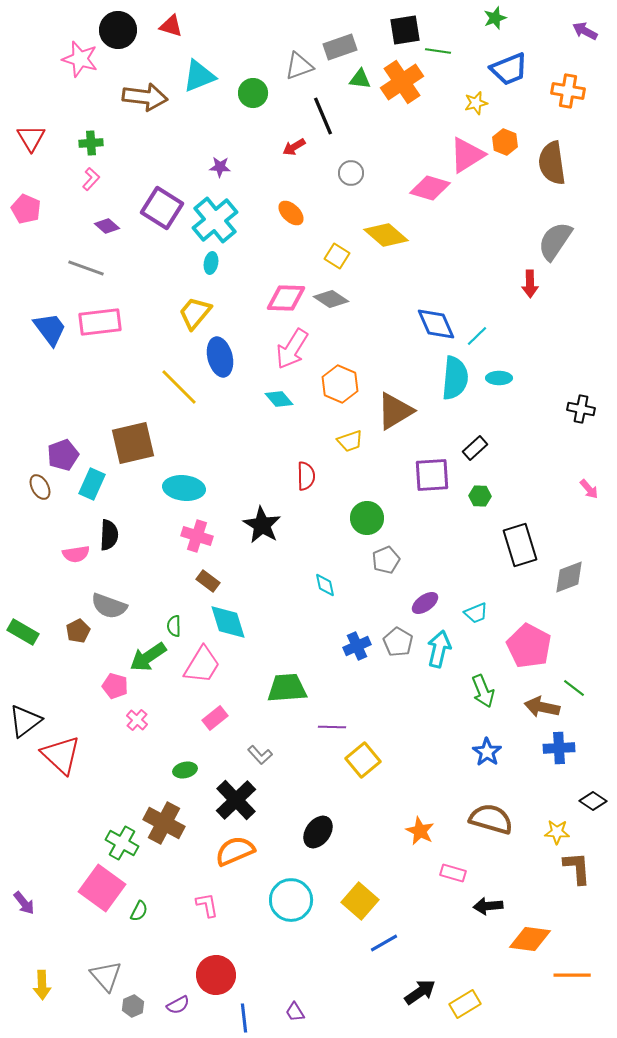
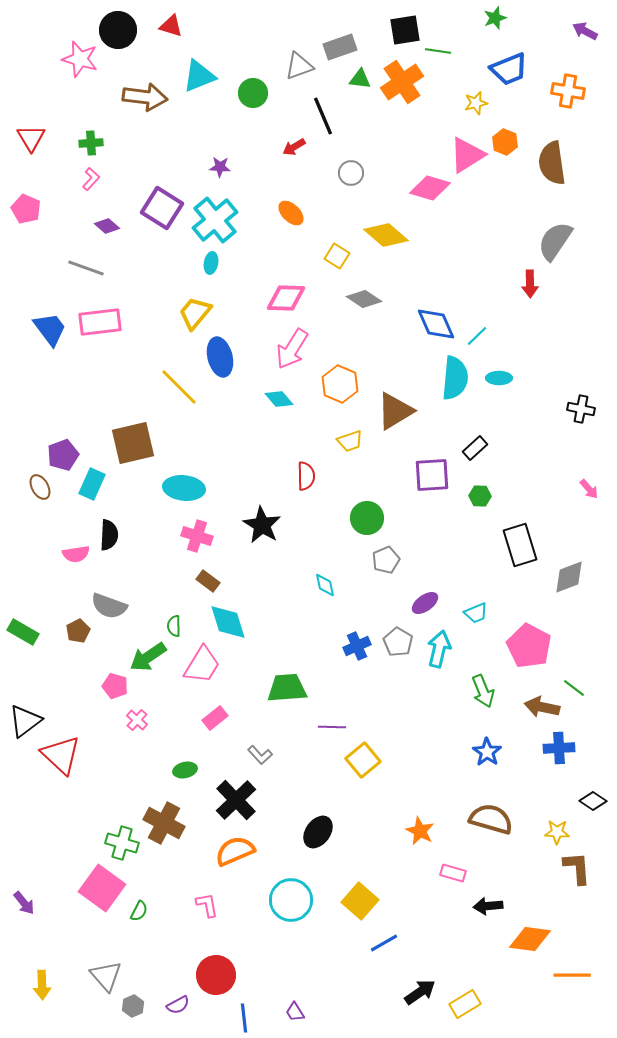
gray diamond at (331, 299): moved 33 px right
green cross at (122, 843): rotated 12 degrees counterclockwise
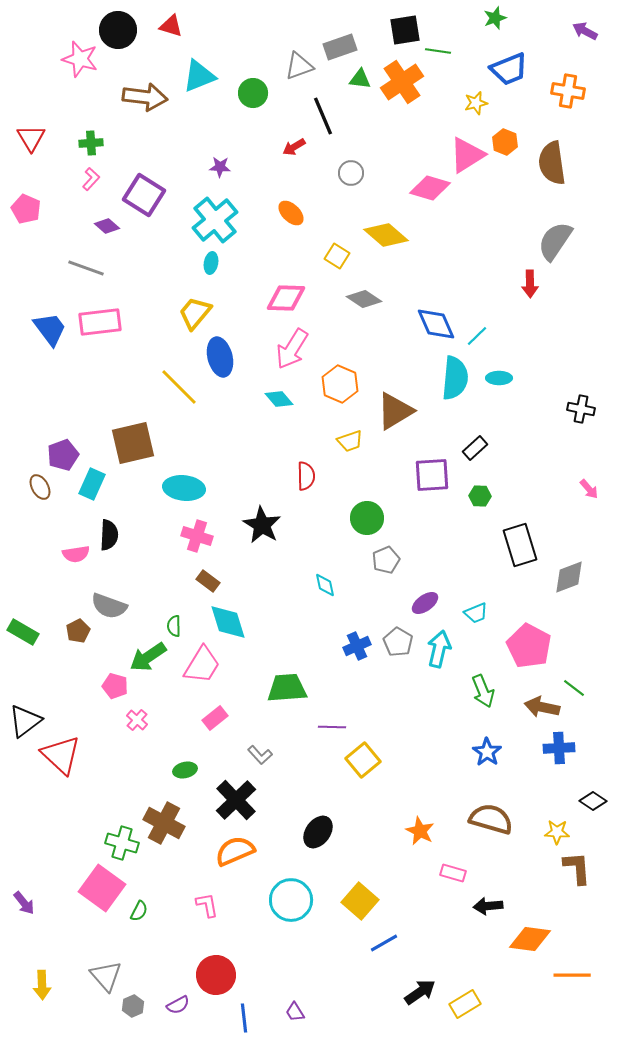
purple square at (162, 208): moved 18 px left, 13 px up
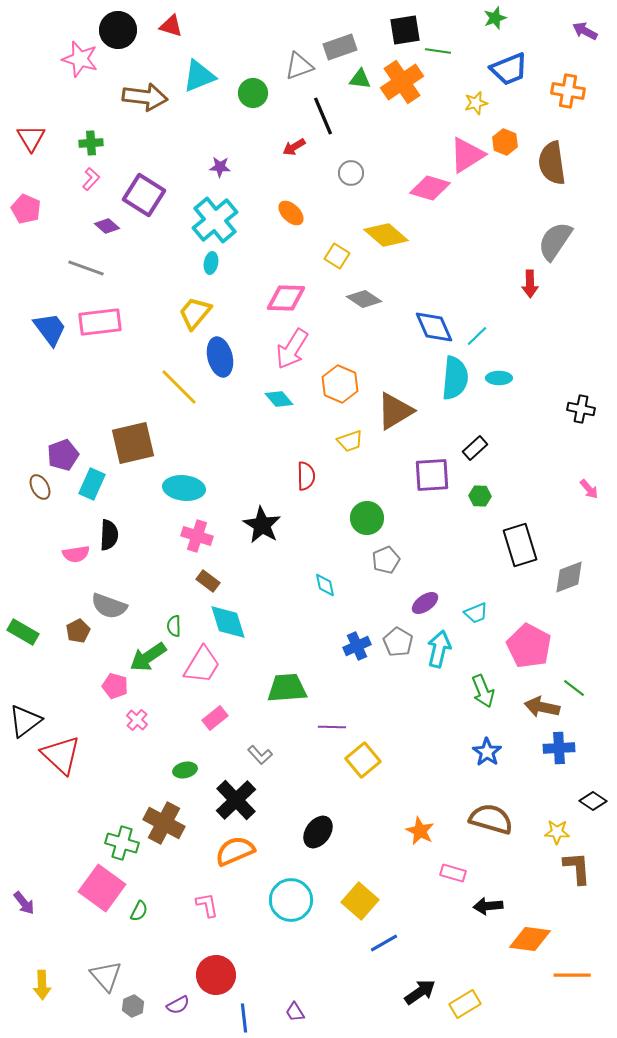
blue diamond at (436, 324): moved 2 px left, 3 px down
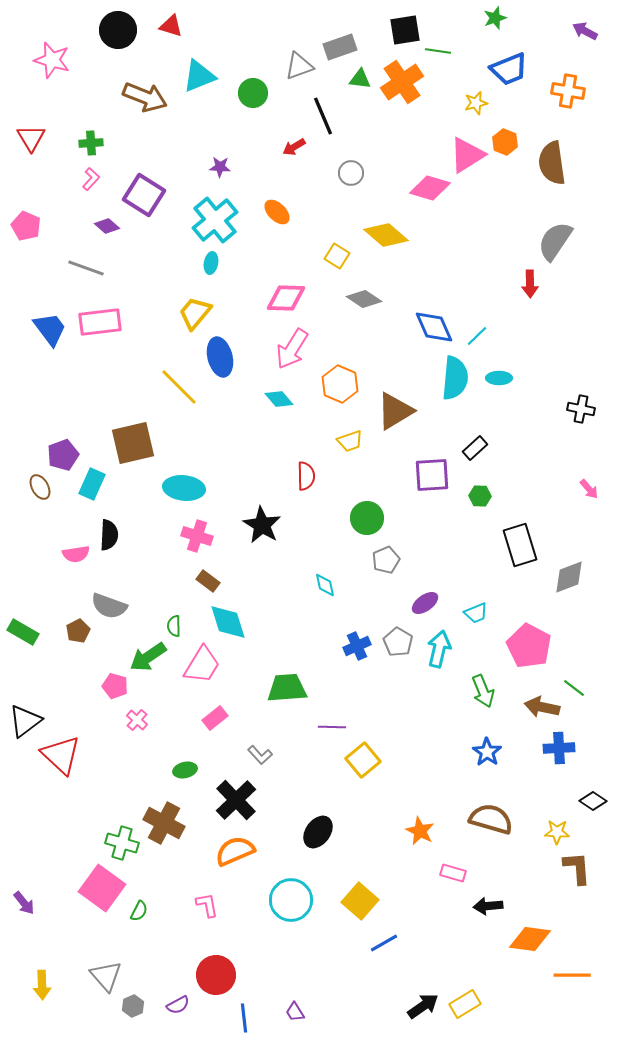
pink star at (80, 59): moved 28 px left, 1 px down
brown arrow at (145, 97): rotated 15 degrees clockwise
pink pentagon at (26, 209): moved 17 px down
orange ellipse at (291, 213): moved 14 px left, 1 px up
black arrow at (420, 992): moved 3 px right, 14 px down
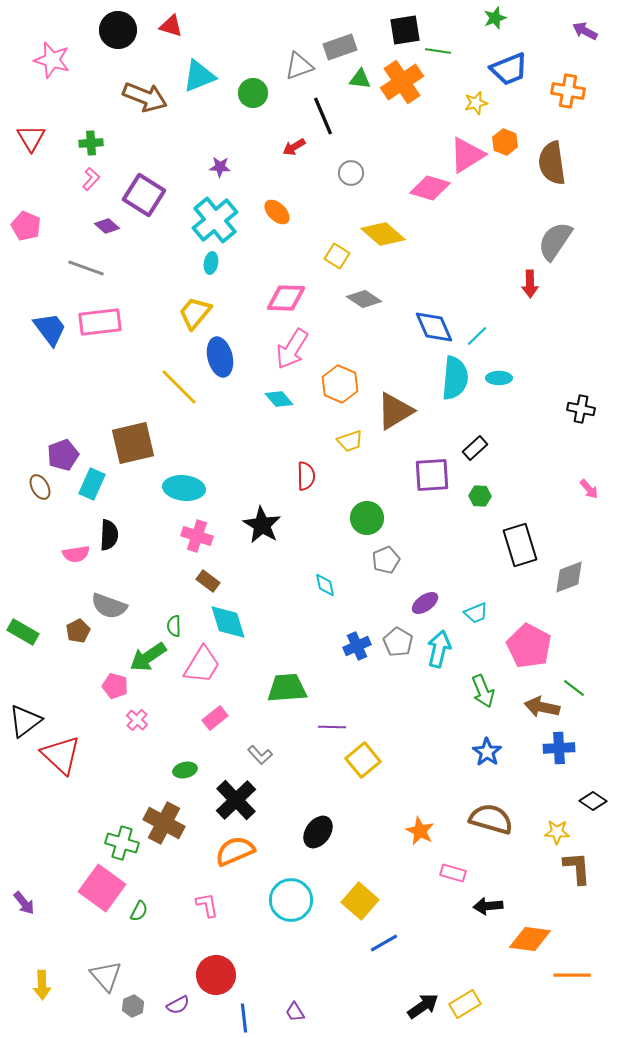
yellow diamond at (386, 235): moved 3 px left, 1 px up
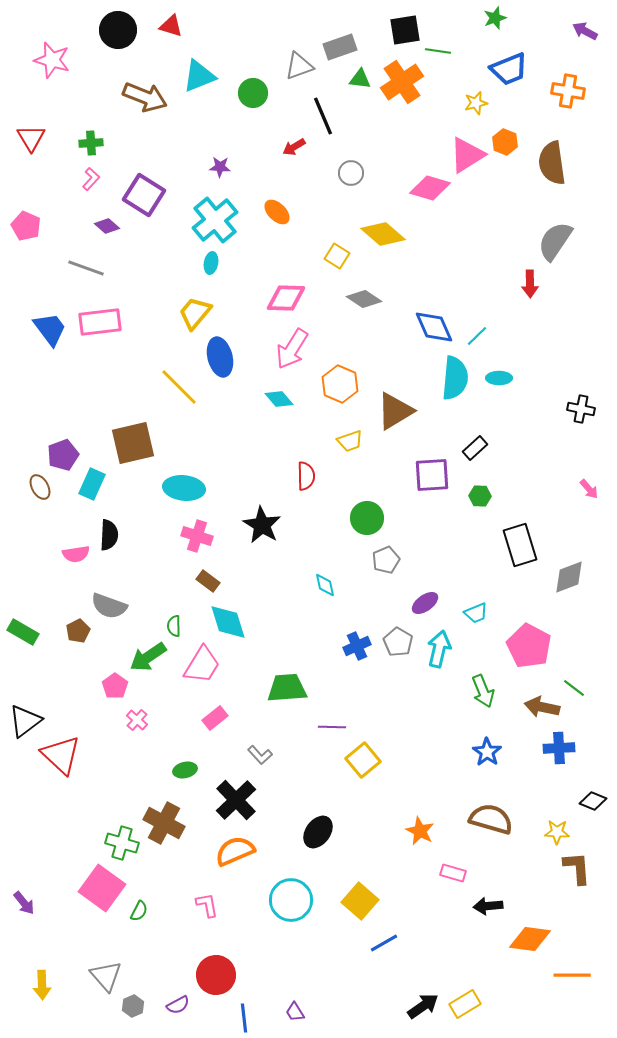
pink pentagon at (115, 686): rotated 20 degrees clockwise
black diamond at (593, 801): rotated 12 degrees counterclockwise
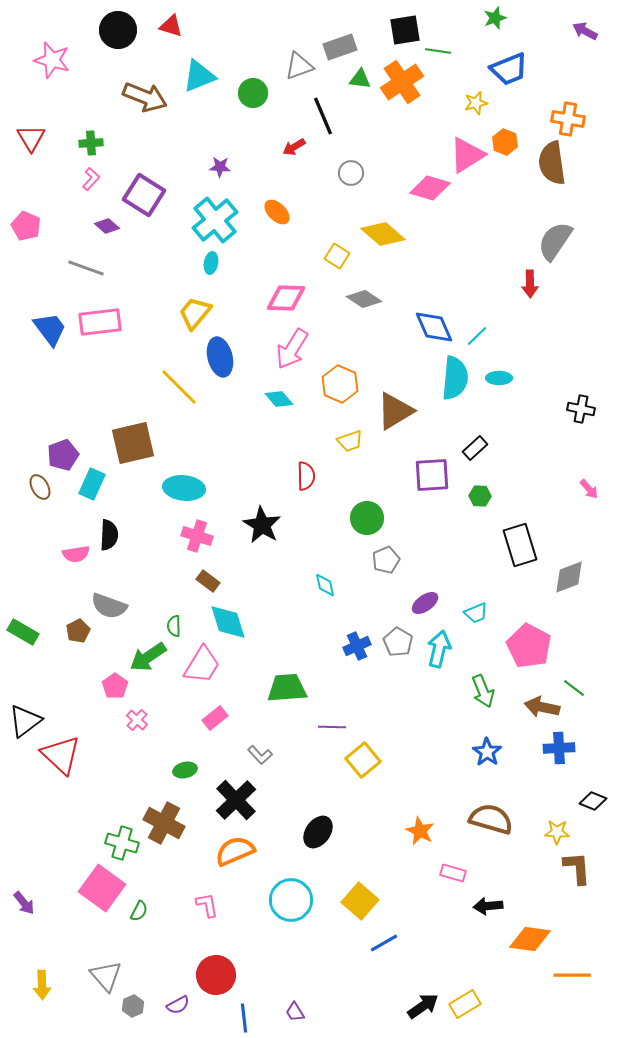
orange cross at (568, 91): moved 28 px down
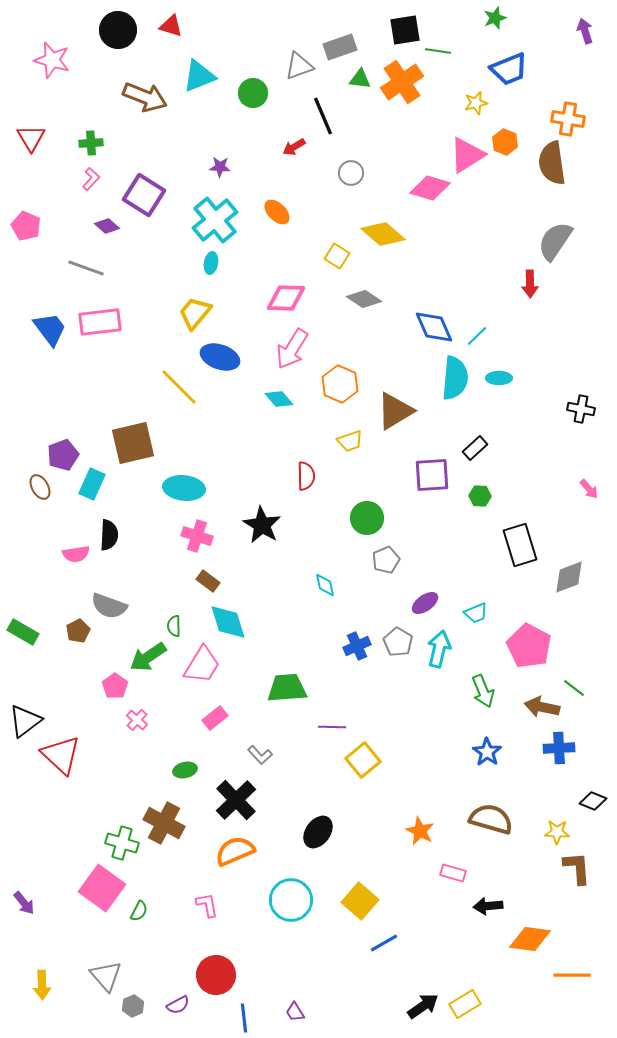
purple arrow at (585, 31): rotated 45 degrees clockwise
blue ellipse at (220, 357): rotated 57 degrees counterclockwise
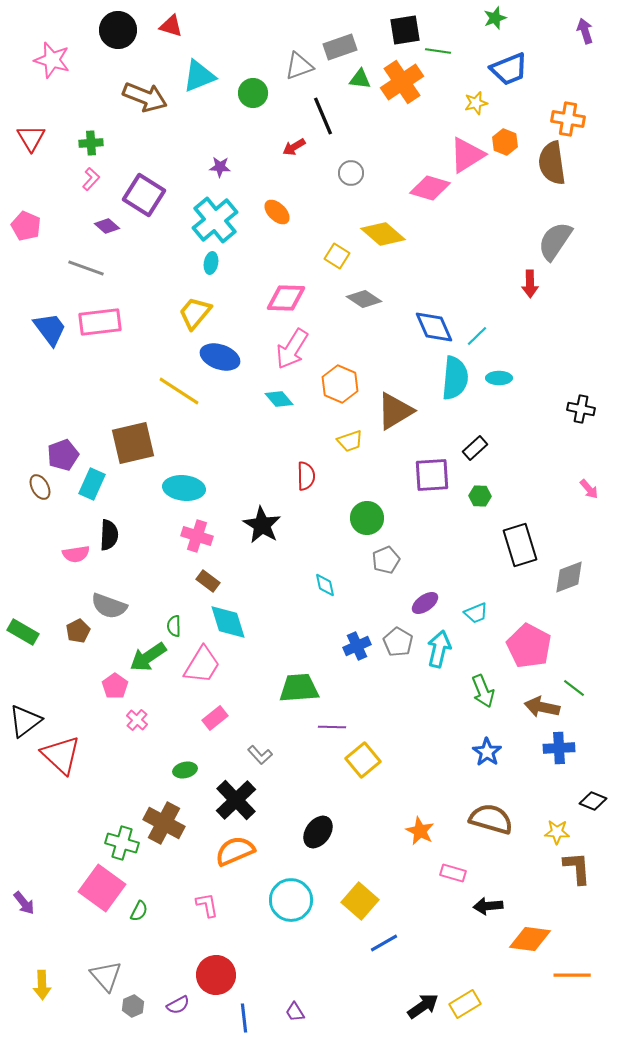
yellow line at (179, 387): moved 4 px down; rotated 12 degrees counterclockwise
green trapezoid at (287, 688): moved 12 px right
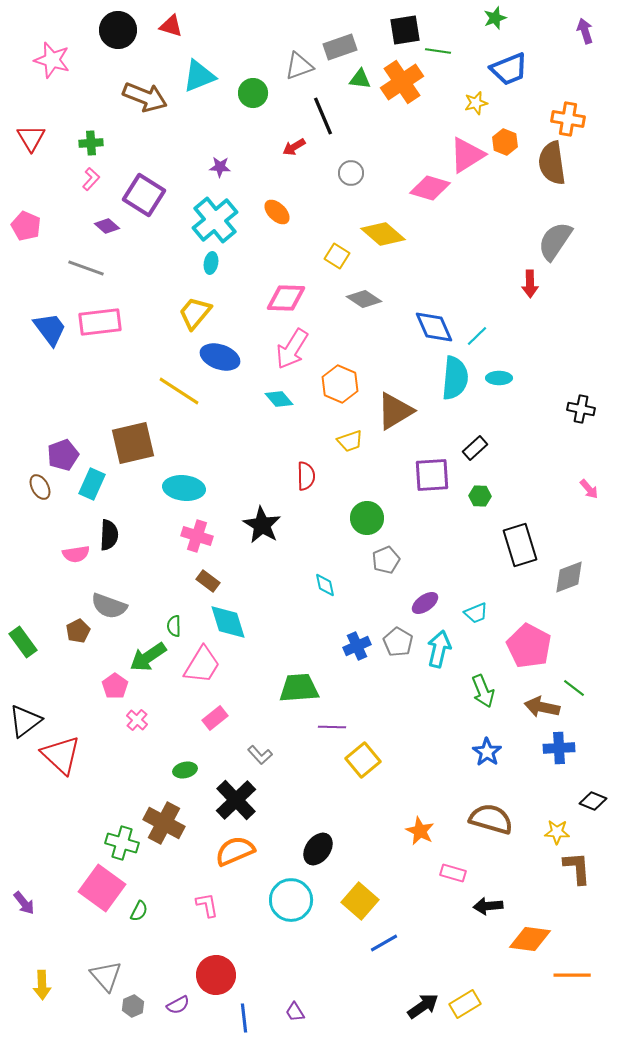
green rectangle at (23, 632): moved 10 px down; rotated 24 degrees clockwise
black ellipse at (318, 832): moved 17 px down
